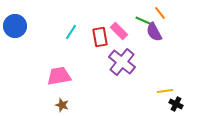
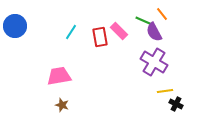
orange line: moved 2 px right, 1 px down
purple cross: moved 32 px right; rotated 8 degrees counterclockwise
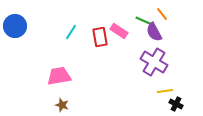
pink rectangle: rotated 12 degrees counterclockwise
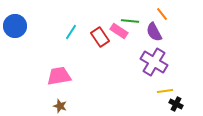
green line: moved 14 px left; rotated 18 degrees counterclockwise
red rectangle: rotated 24 degrees counterclockwise
brown star: moved 2 px left, 1 px down
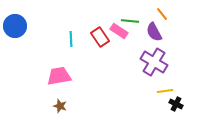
cyan line: moved 7 px down; rotated 35 degrees counterclockwise
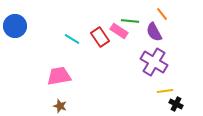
cyan line: moved 1 px right; rotated 56 degrees counterclockwise
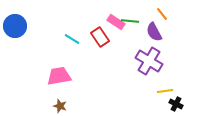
pink rectangle: moved 3 px left, 9 px up
purple cross: moved 5 px left, 1 px up
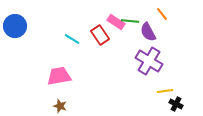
purple semicircle: moved 6 px left
red rectangle: moved 2 px up
